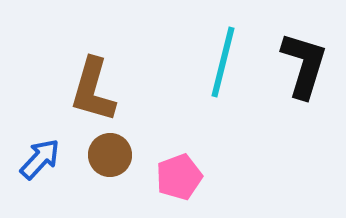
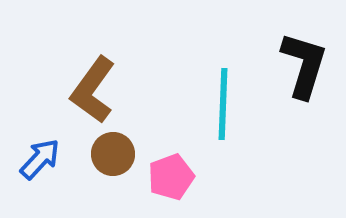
cyan line: moved 42 px down; rotated 12 degrees counterclockwise
brown L-shape: rotated 20 degrees clockwise
brown circle: moved 3 px right, 1 px up
pink pentagon: moved 8 px left
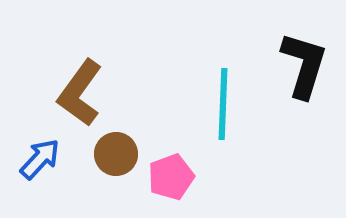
brown L-shape: moved 13 px left, 3 px down
brown circle: moved 3 px right
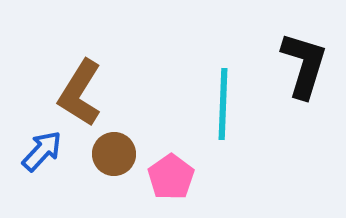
brown L-shape: rotated 4 degrees counterclockwise
brown circle: moved 2 px left
blue arrow: moved 2 px right, 8 px up
pink pentagon: rotated 15 degrees counterclockwise
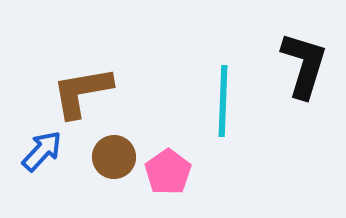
brown L-shape: moved 2 px right, 1 px up; rotated 48 degrees clockwise
cyan line: moved 3 px up
brown circle: moved 3 px down
pink pentagon: moved 3 px left, 5 px up
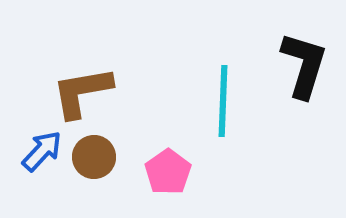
brown circle: moved 20 px left
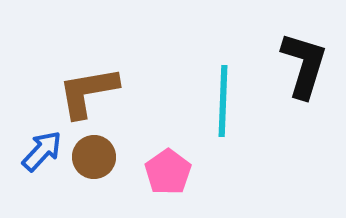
brown L-shape: moved 6 px right
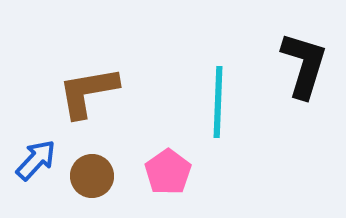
cyan line: moved 5 px left, 1 px down
blue arrow: moved 6 px left, 9 px down
brown circle: moved 2 px left, 19 px down
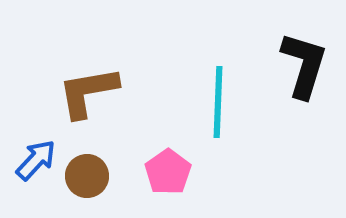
brown circle: moved 5 px left
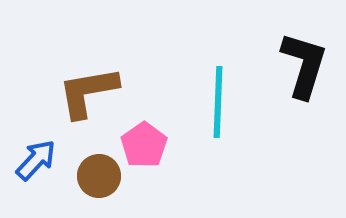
pink pentagon: moved 24 px left, 27 px up
brown circle: moved 12 px right
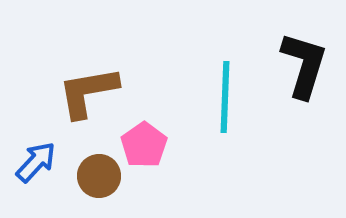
cyan line: moved 7 px right, 5 px up
blue arrow: moved 2 px down
